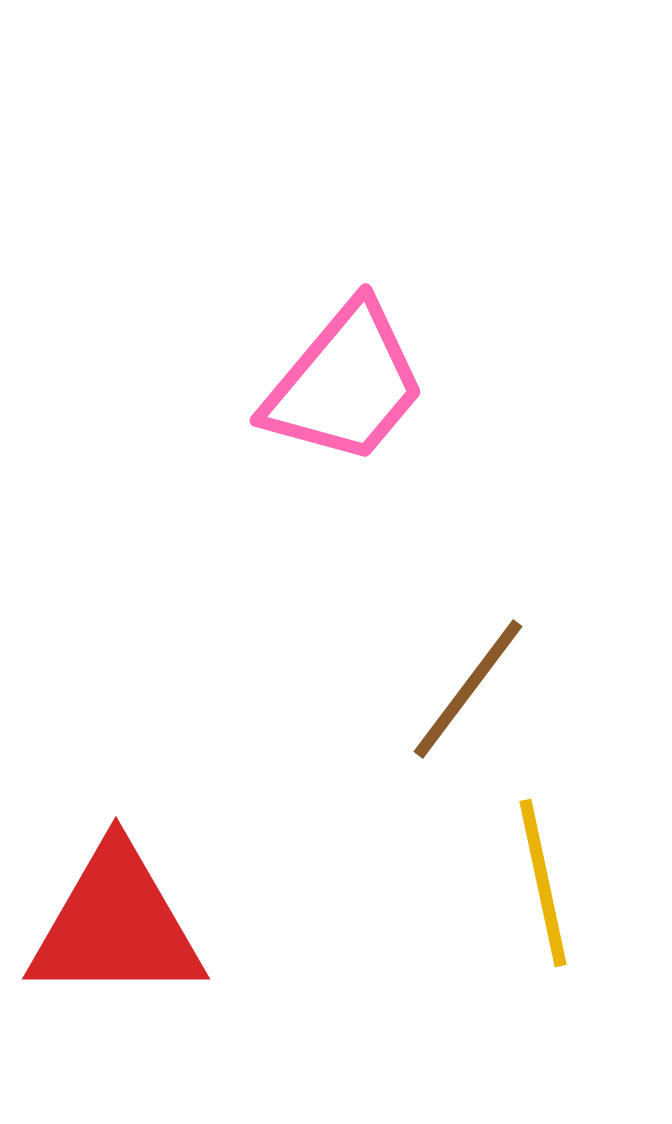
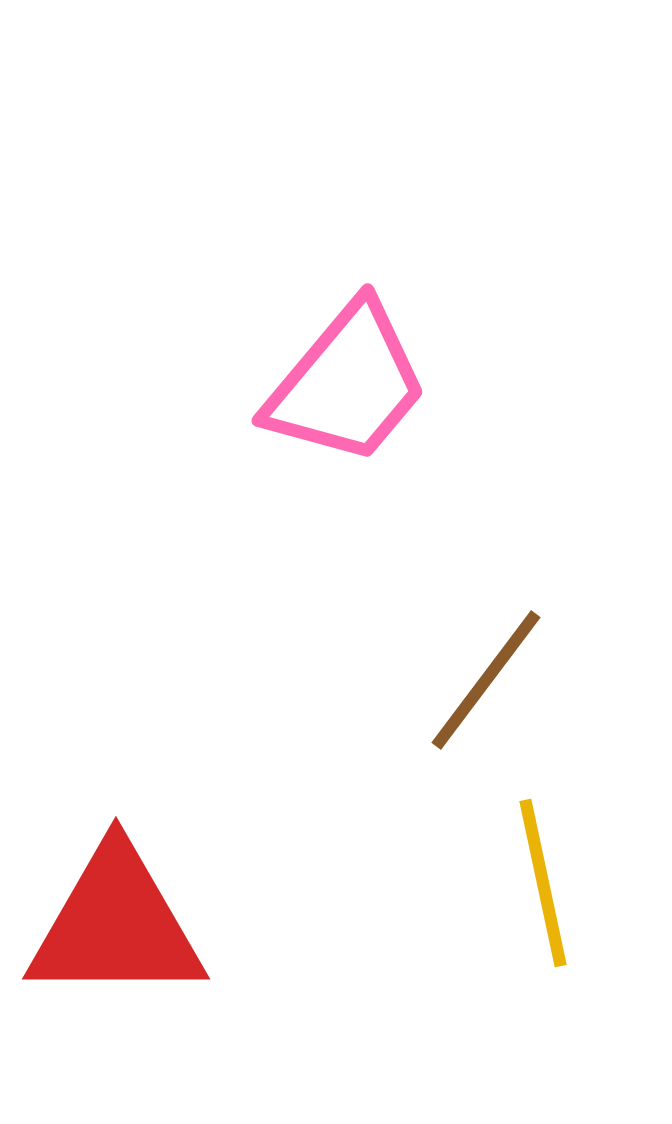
pink trapezoid: moved 2 px right
brown line: moved 18 px right, 9 px up
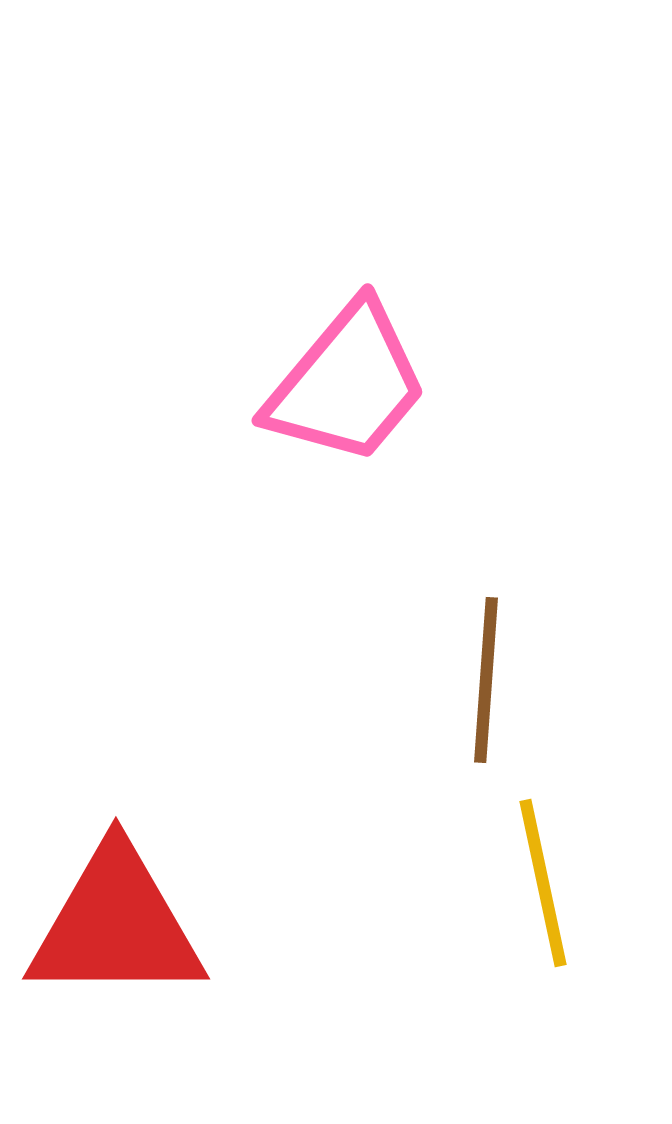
brown line: rotated 33 degrees counterclockwise
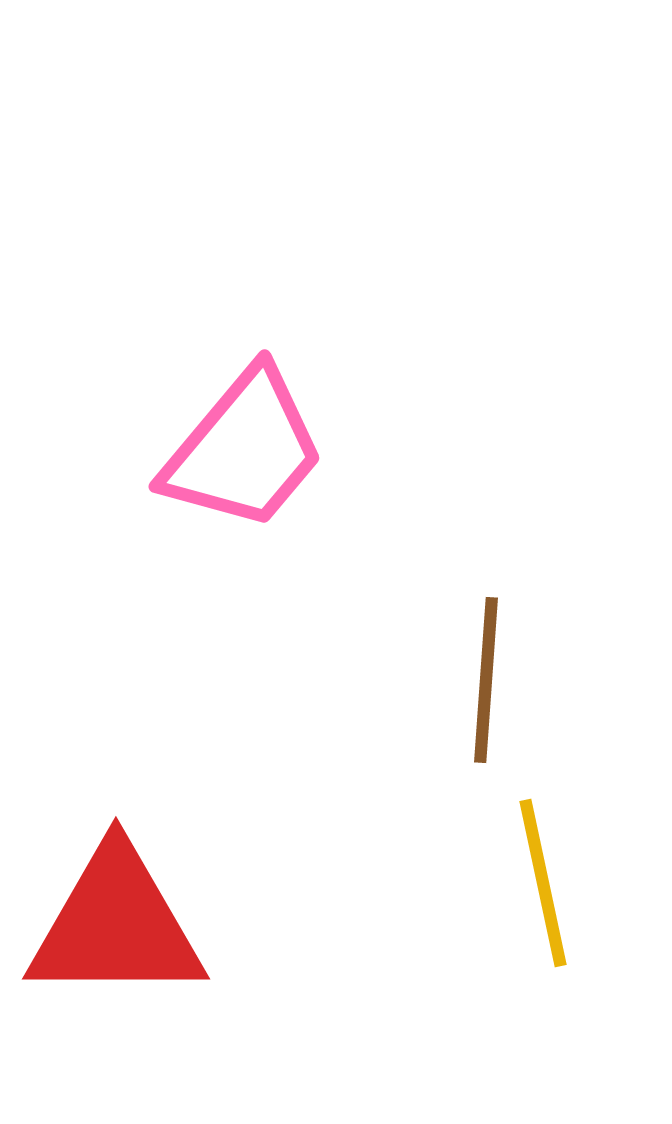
pink trapezoid: moved 103 px left, 66 px down
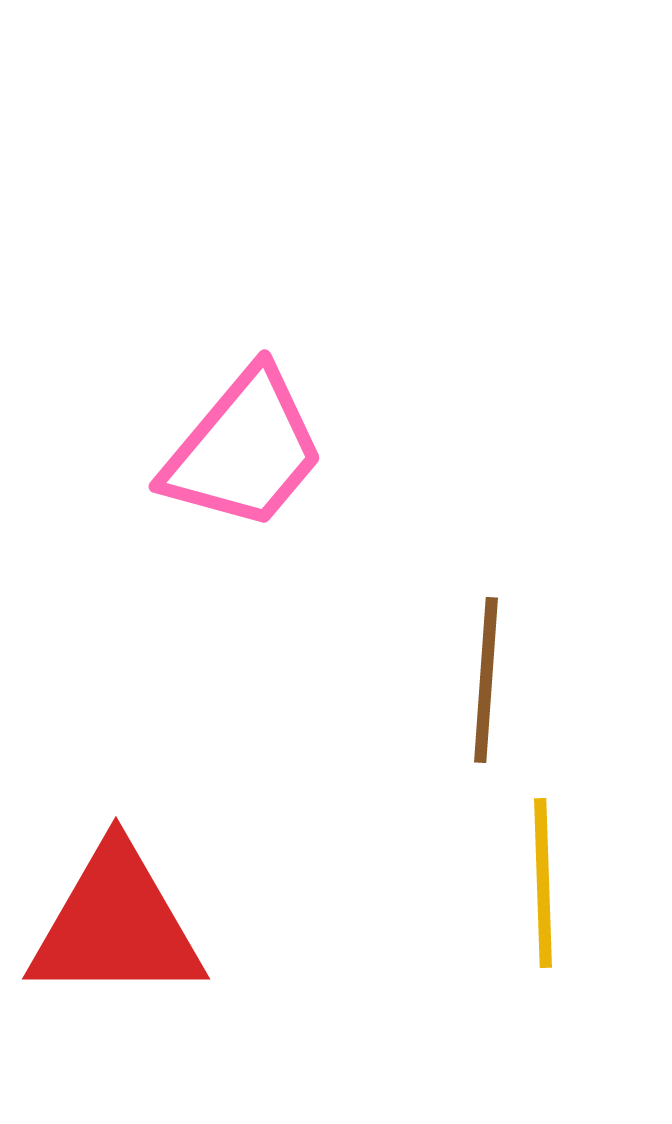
yellow line: rotated 10 degrees clockwise
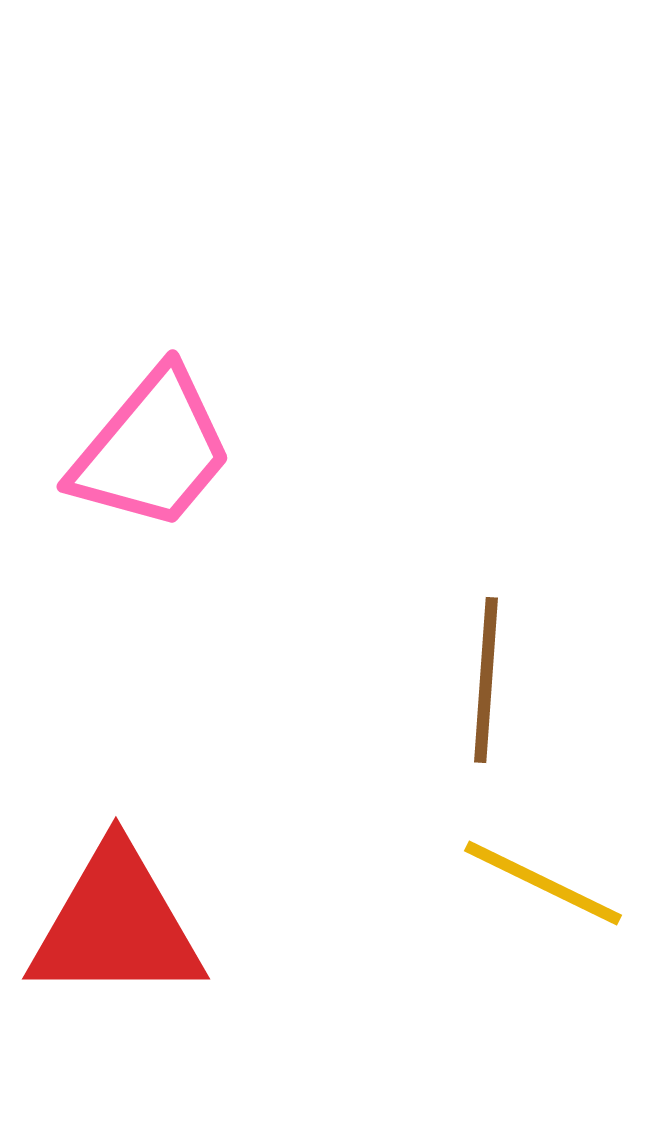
pink trapezoid: moved 92 px left
yellow line: rotated 62 degrees counterclockwise
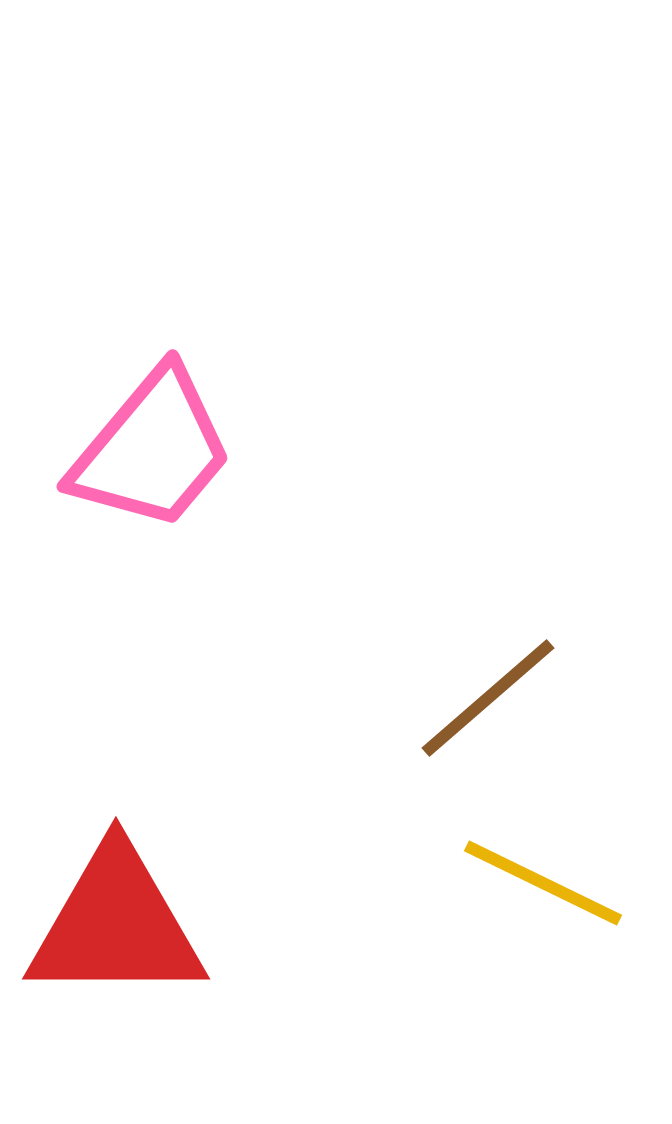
brown line: moved 2 px right, 18 px down; rotated 45 degrees clockwise
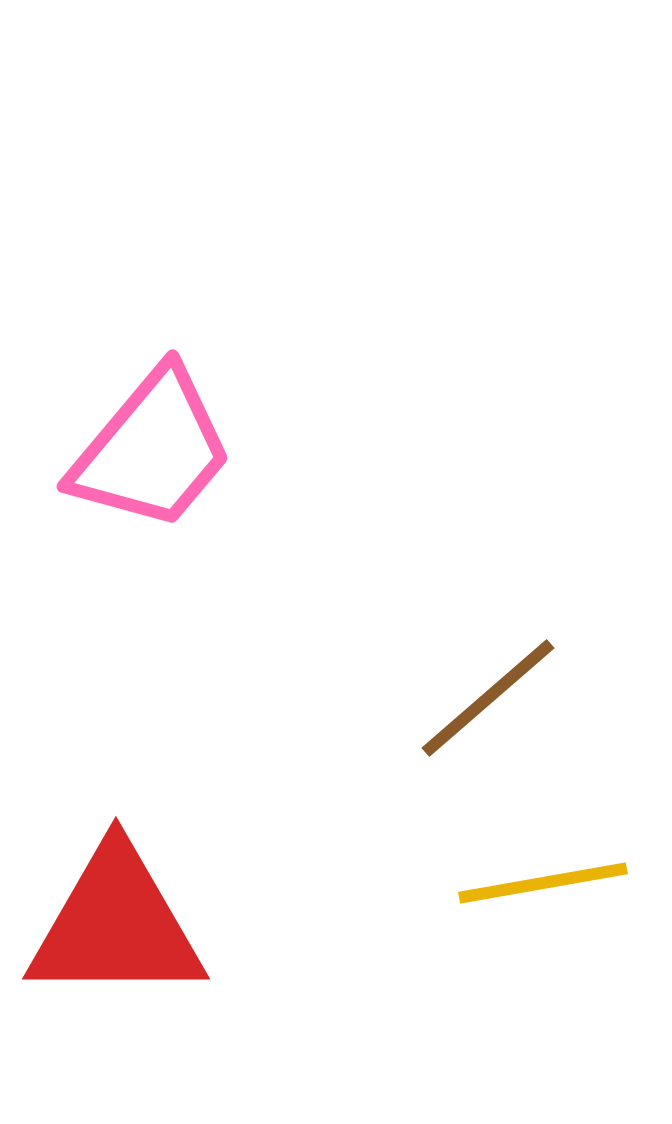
yellow line: rotated 36 degrees counterclockwise
